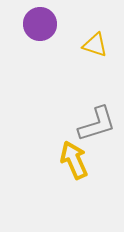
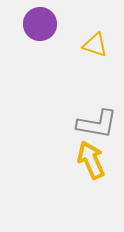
gray L-shape: rotated 27 degrees clockwise
yellow arrow: moved 17 px right
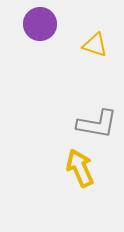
yellow arrow: moved 11 px left, 8 px down
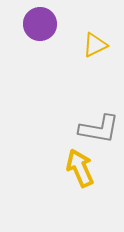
yellow triangle: rotated 44 degrees counterclockwise
gray L-shape: moved 2 px right, 5 px down
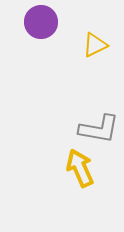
purple circle: moved 1 px right, 2 px up
